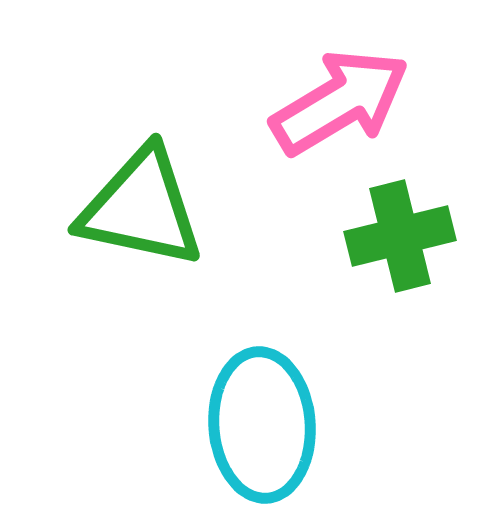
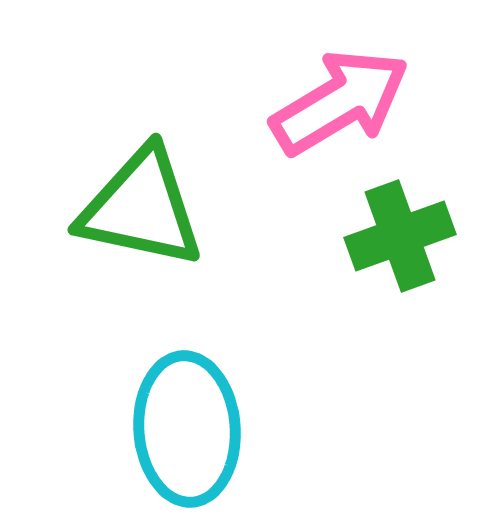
green cross: rotated 6 degrees counterclockwise
cyan ellipse: moved 75 px left, 4 px down
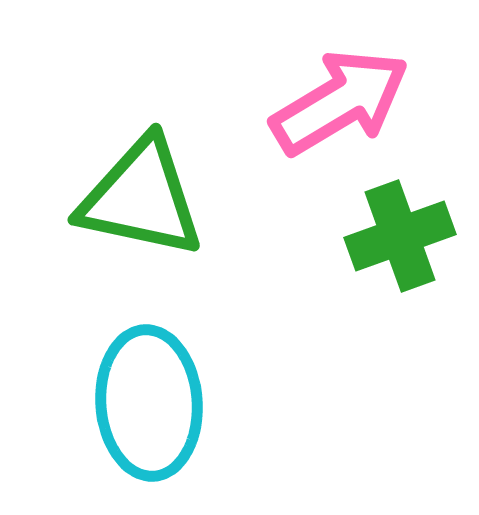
green triangle: moved 10 px up
cyan ellipse: moved 38 px left, 26 px up
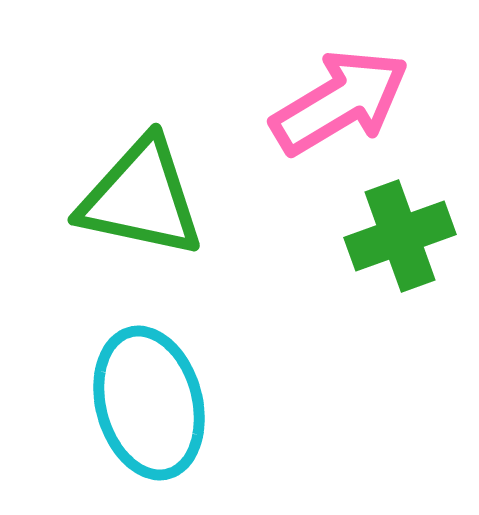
cyan ellipse: rotated 11 degrees counterclockwise
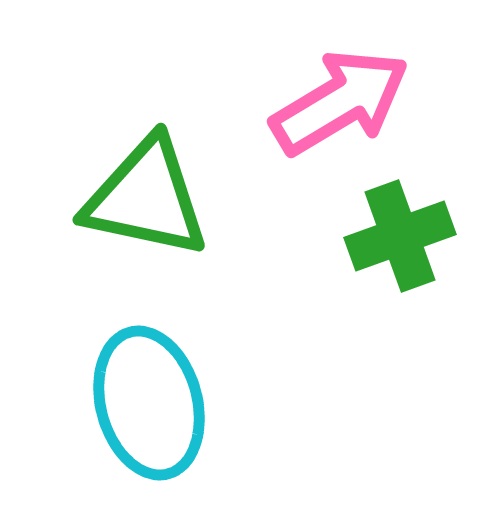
green triangle: moved 5 px right
